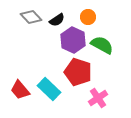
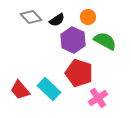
green semicircle: moved 3 px right, 4 px up
red pentagon: moved 1 px right, 1 px down
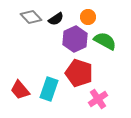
black semicircle: moved 1 px left, 1 px up
purple hexagon: moved 2 px right, 1 px up; rotated 10 degrees clockwise
cyan rectangle: rotated 65 degrees clockwise
pink cross: moved 1 px down
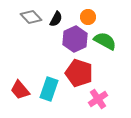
black semicircle: rotated 28 degrees counterclockwise
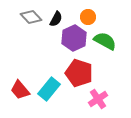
purple hexagon: moved 1 px left, 1 px up
cyan rectangle: rotated 20 degrees clockwise
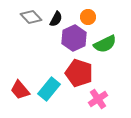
green semicircle: moved 3 px down; rotated 125 degrees clockwise
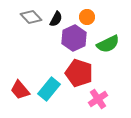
orange circle: moved 1 px left
green semicircle: moved 3 px right
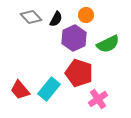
orange circle: moved 1 px left, 2 px up
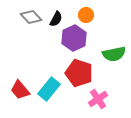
green semicircle: moved 6 px right, 10 px down; rotated 15 degrees clockwise
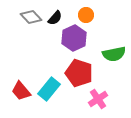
black semicircle: moved 1 px left, 1 px up; rotated 14 degrees clockwise
red trapezoid: moved 1 px right, 1 px down
